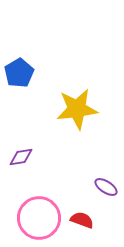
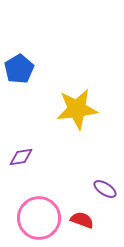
blue pentagon: moved 4 px up
purple ellipse: moved 1 px left, 2 px down
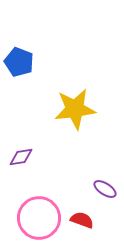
blue pentagon: moved 7 px up; rotated 20 degrees counterclockwise
yellow star: moved 2 px left
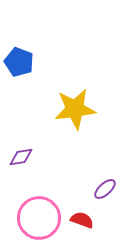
purple ellipse: rotated 75 degrees counterclockwise
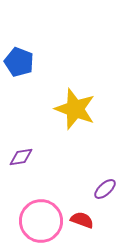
yellow star: rotated 27 degrees clockwise
pink circle: moved 2 px right, 3 px down
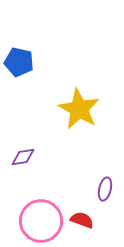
blue pentagon: rotated 8 degrees counterclockwise
yellow star: moved 4 px right; rotated 9 degrees clockwise
purple diamond: moved 2 px right
purple ellipse: rotated 35 degrees counterclockwise
